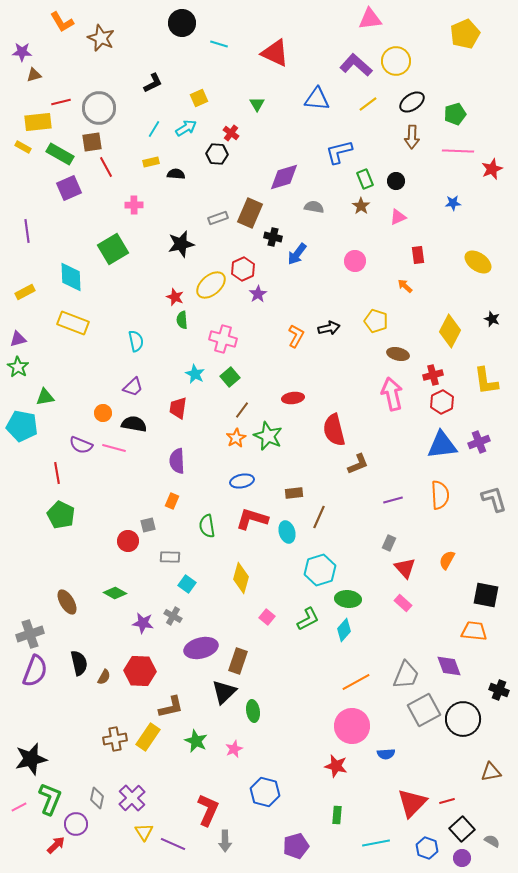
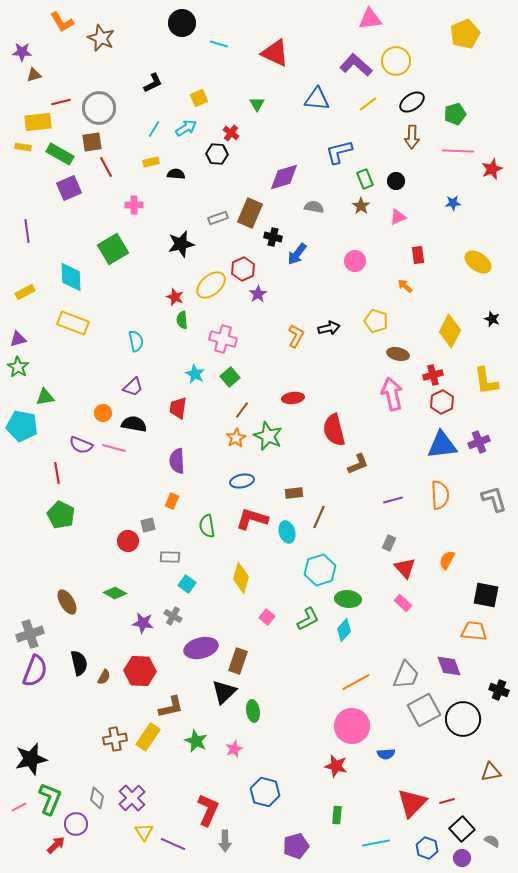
yellow rectangle at (23, 147): rotated 21 degrees counterclockwise
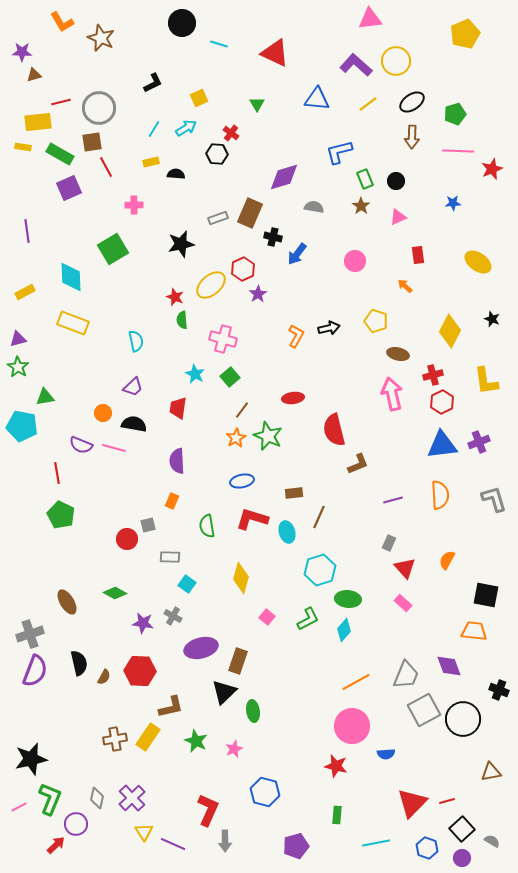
red circle at (128, 541): moved 1 px left, 2 px up
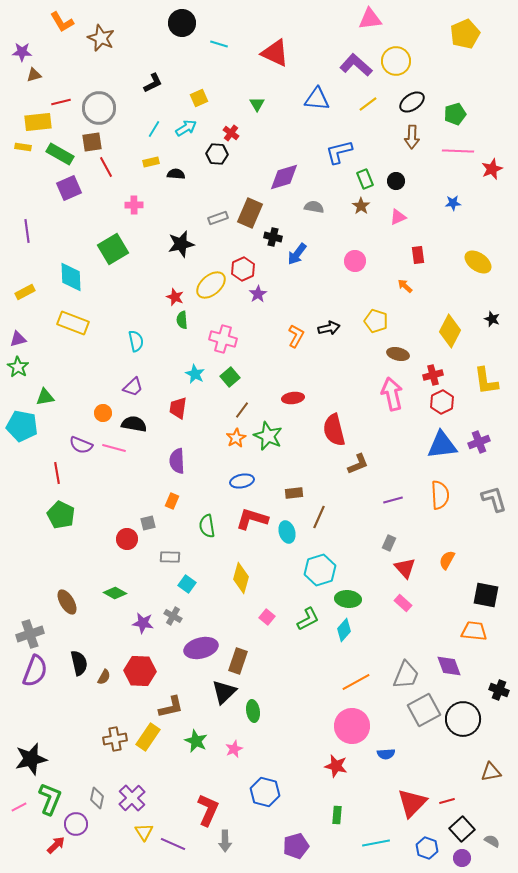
gray square at (148, 525): moved 2 px up
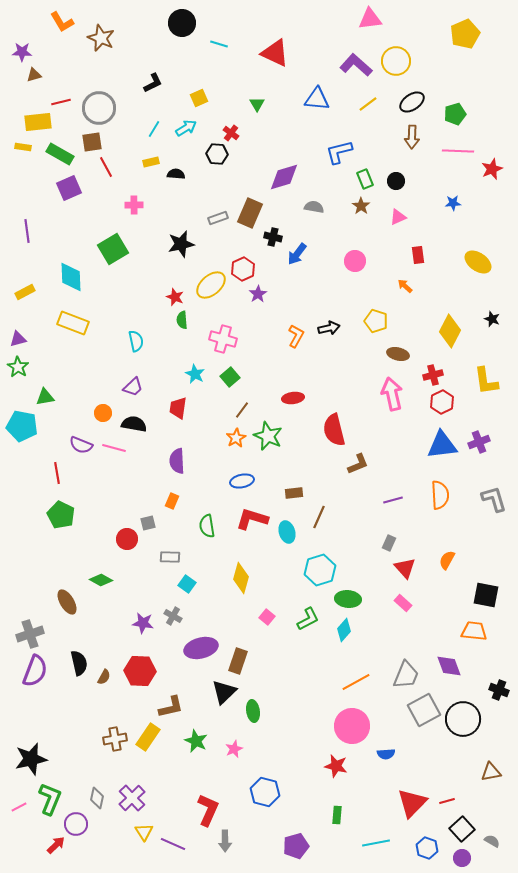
green diamond at (115, 593): moved 14 px left, 13 px up
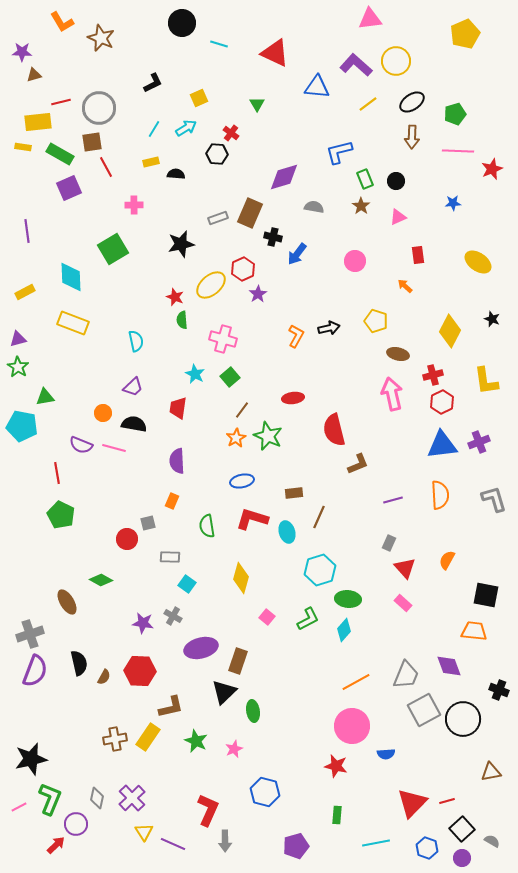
blue triangle at (317, 99): moved 12 px up
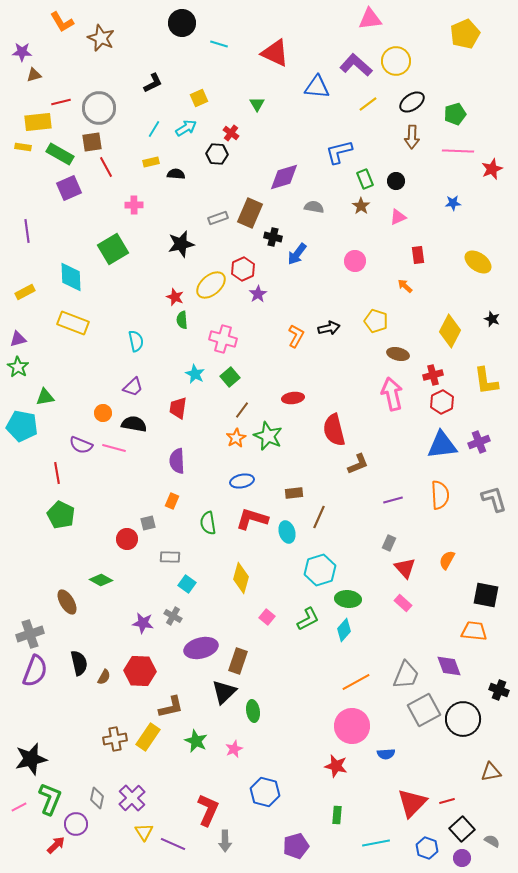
green semicircle at (207, 526): moved 1 px right, 3 px up
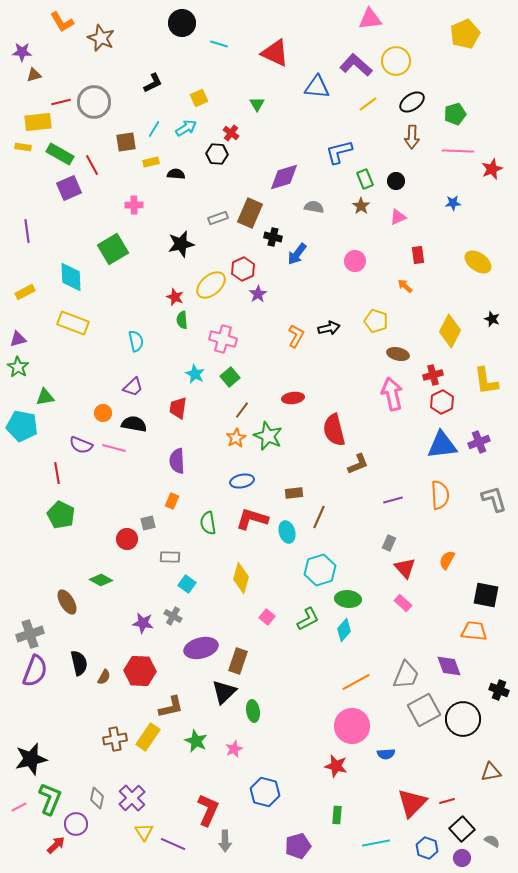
gray circle at (99, 108): moved 5 px left, 6 px up
brown square at (92, 142): moved 34 px right
red line at (106, 167): moved 14 px left, 2 px up
purple pentagon at (296, 846): moved 2 px right
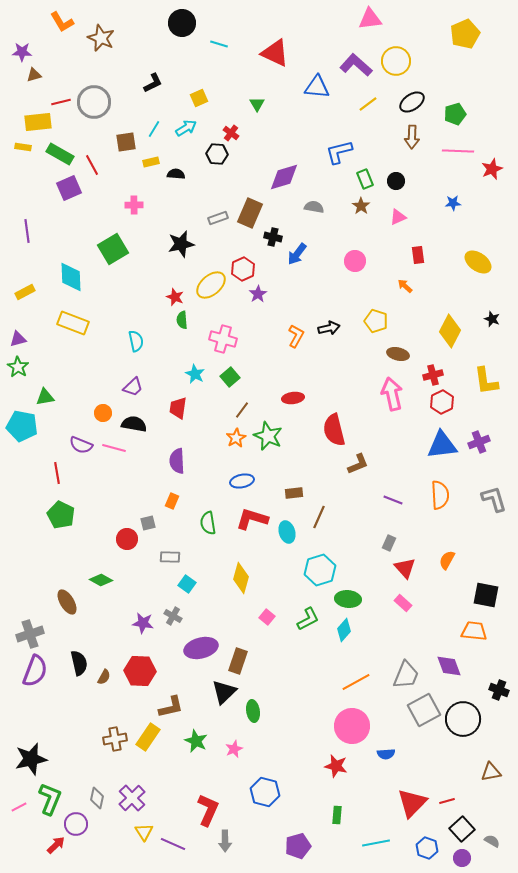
purple line at (393, 500): rotated 36 degrees clockwise
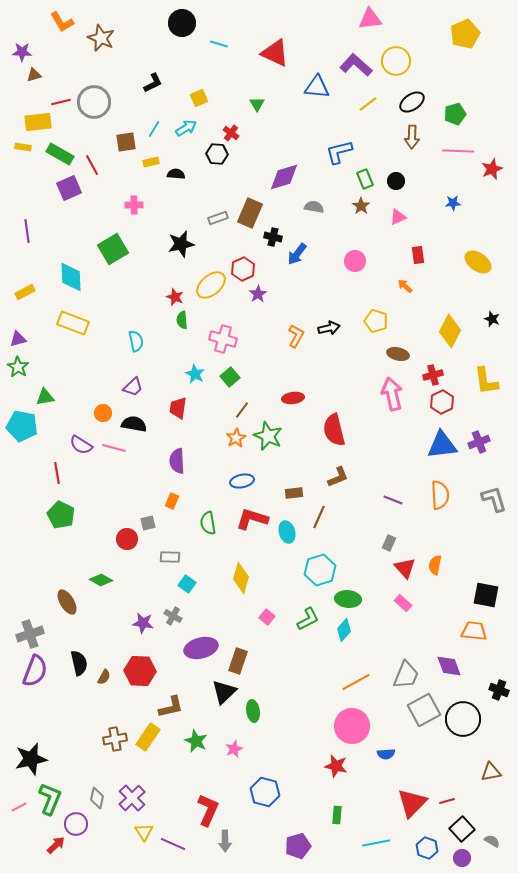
purple semicircle at (81, 445): rotated 10 degrees clockwise
brown L-shape at (358, 464): moved 20 px left, 13 px down
orange semicircle at (447, 560): moved 12 px left, 5 px down; rotated 18 degrees counterclockwise
